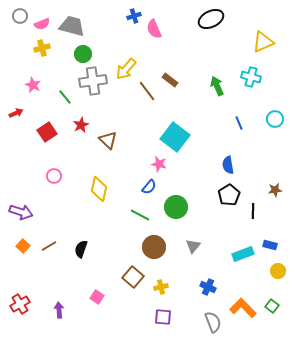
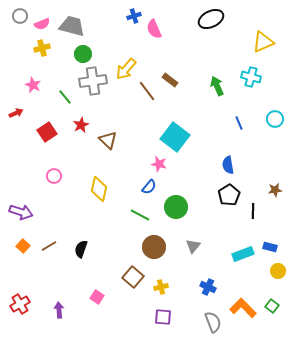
blue rectangle at (270, 245): moved 2 px down
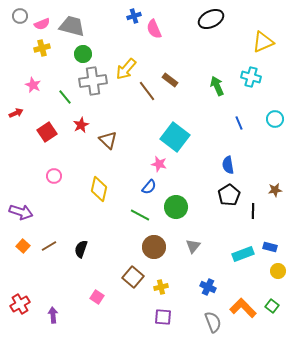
purple arrow at (59, 310): moved 6 px left, 5 px down
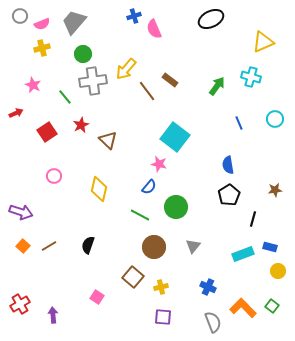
gray trapezoid at (72, 26): moved 2 px right, 4 px up; rotated 64 degrees counterclockwise
green arrow at (217, 86): rotated 60 degrees clockwise
black line at (253, 211): moved 8 px down; rotated 14 degrees clockwise
black semicircle at (81, 249): moved 7 px right, 4 px up
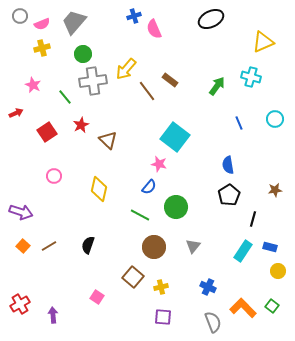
cyan rectangle at (243, 254): moved 3 px up; rotated 35 degrees counterclockwise
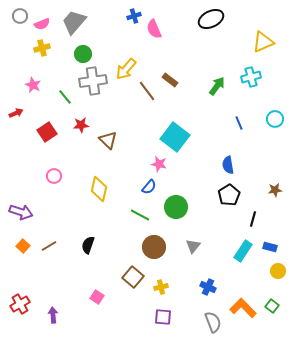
cyan cross at (251, 77): rotated 30 degrees counterclockwise
red star at (81, 125): rotated 21 degrees clockwise
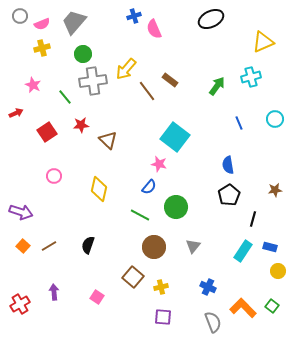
purple arrow at (53, 315): moved 1 px right, 23 px up
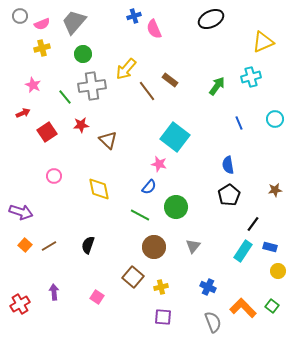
gray cross at (93, 81): moved 1 px left, 5 px down
red arrow at (16, 113): moved 7 px right
yellow diamond at (99, 189): rotated 25 degrees counterclockwise
black line at (253, 219): moved 5 px down; rotated 21 degrees clockwise
orange square at (23, 246): moved 2 px right, 1 px up
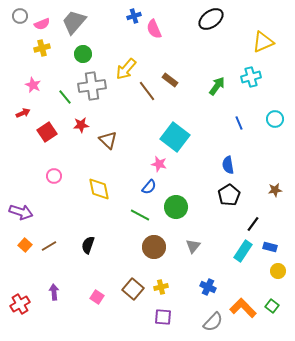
black ellipse at (211, 19): rotated 10 degrees counterclockwise
brown square at (133, 277): moved 12 px down
gray semicircle at (213, 322): rotated 65 degrees clockwise
